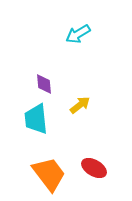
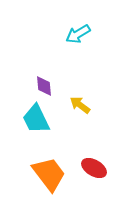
purple diamond: moved 2 px down
yellow arrow: rotated 105 degrees counterclockwise
cyan trapezoid: rotated 20 degrees counterclockwise
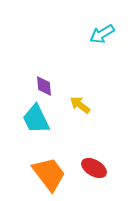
cyan arrow: moved 24 px right
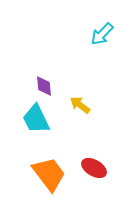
cyan arrow: rotated 15 degrees counterclockwise
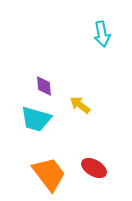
cyan arrow: rotated 55 degrees counterclockwise
cyan trapezoid: rotated 48 degrees counterclockwise
